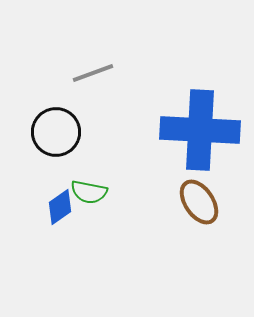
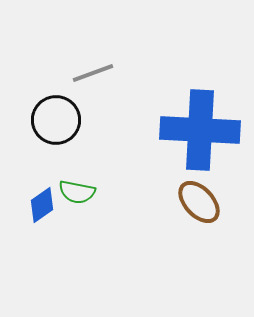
black circle: moved 12 px up
green semicircle: moved 12 px left
brown ellipse: rotated 9 degrees counterclockwise
blue diamond: moved 18 px left, 2 px up
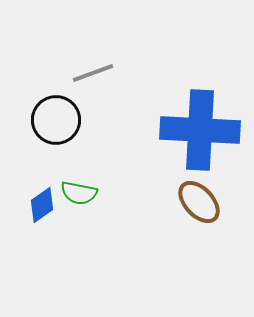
green semicircle: moved 2 px right, 1 px down
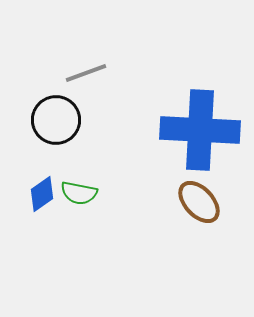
gray line: moved 7 px left
blue diamond: moved 11 px up
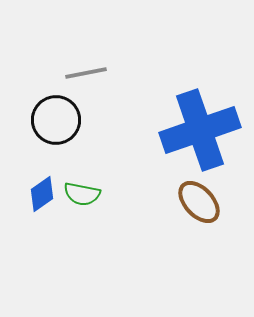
gray line: rotated 9 degrees clockwise
blue cross: rotated 22 degrees counterclockwise
green semicircle: moved 3 px right, 1 px down
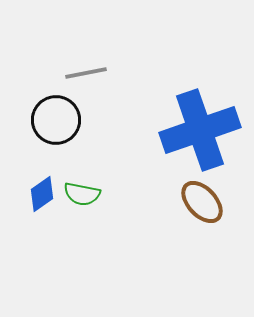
brown ellipse: moved 3 px right
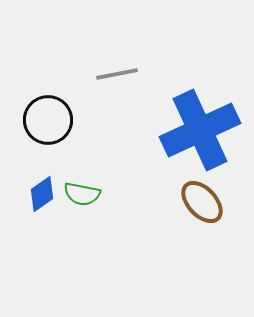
gray line: moved 31 px right, 1 px down
black circle: moved 8 px left
blue cross: rotated 6 degrees counterclockwise
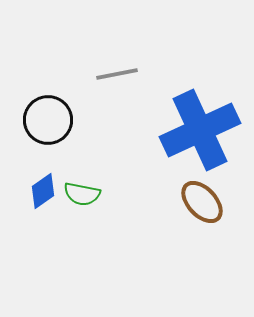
blue diamond: moved 1 px right, 3 px up
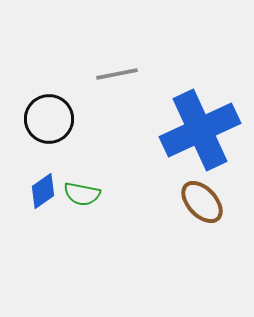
black circle: moved 1 px right, 1 px up
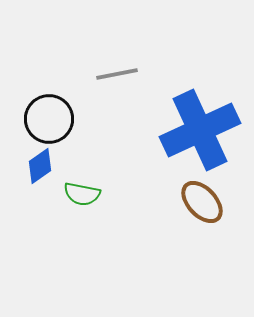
blue diamond: moved 3 px left, 25 px up
